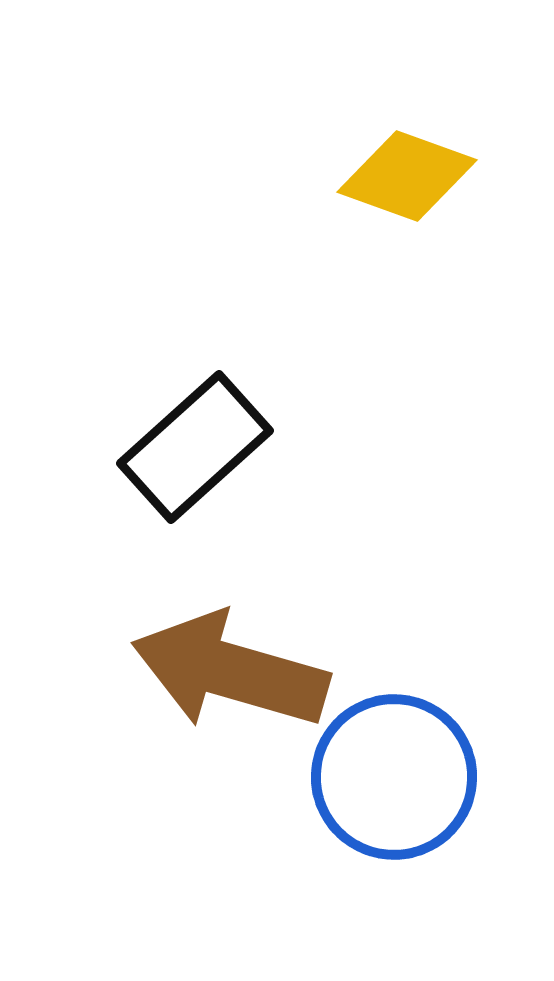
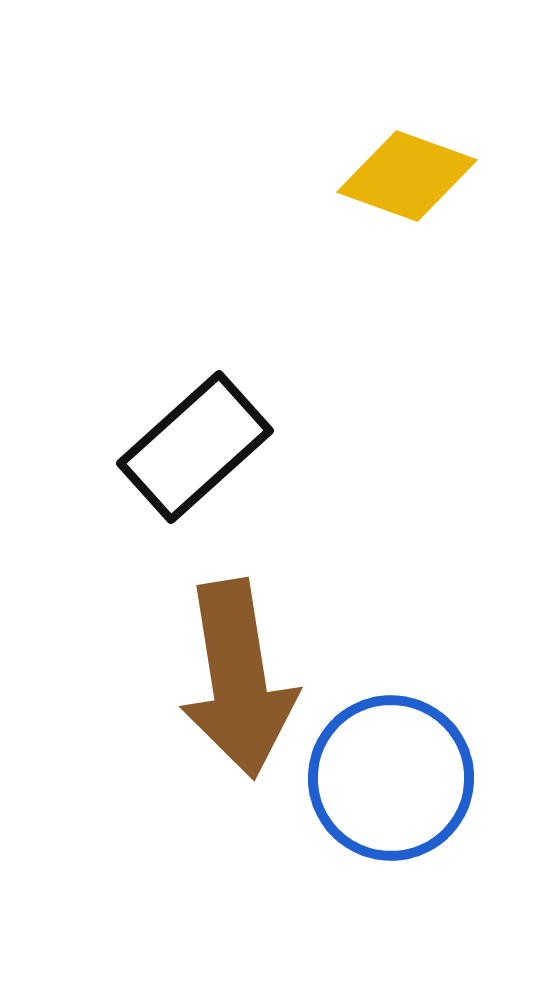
brown arrow: moved 8 px right, 8 px down; rotated 115 degrees counterclockwise
blue circle: moved 3 px left, 1 px down
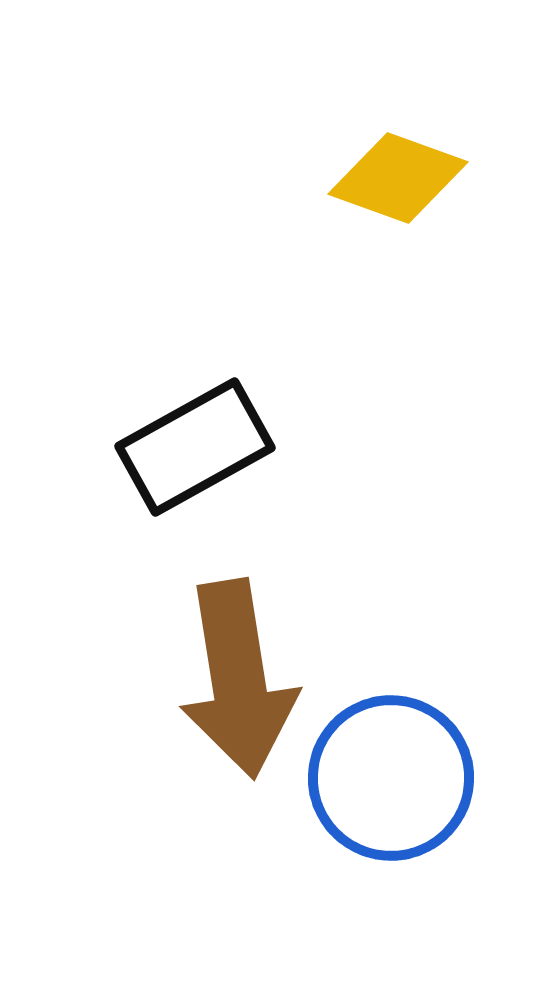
yellow diamond: moved 9 px left, 2 px down
black rectangle: rotated 13 degrees clockwise
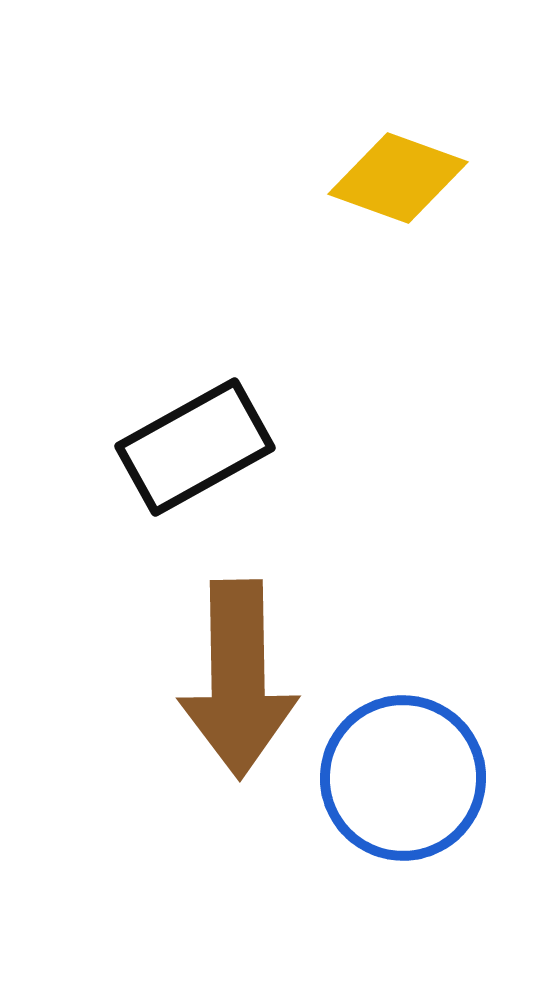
brown arrow: rotated 8 degrees clockwise
blue circle: moved 12 px right
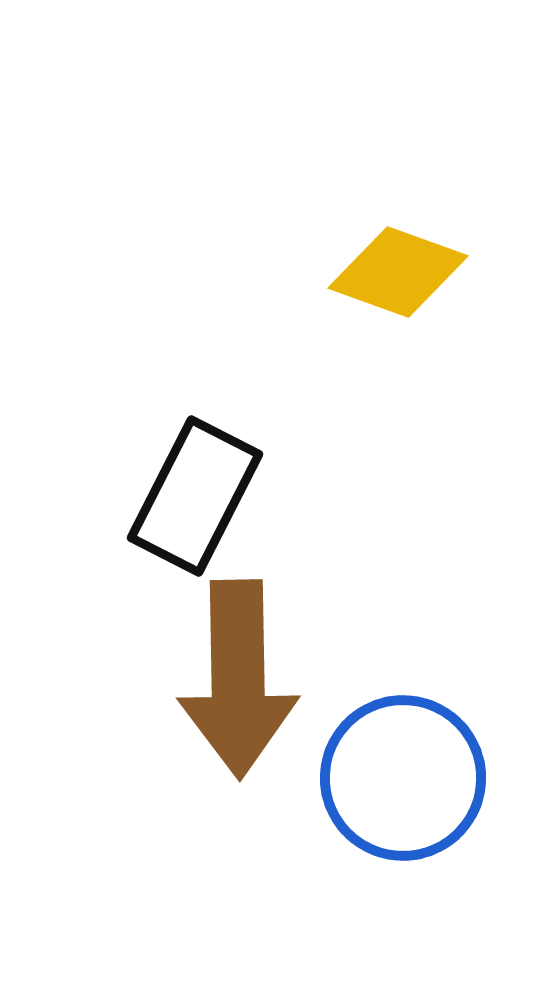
yellow diamond: moved 94 px down
black rectangle: moved 49 px down; rotated 34 degrees counterclockwise
